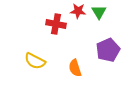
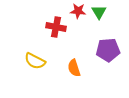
red cross: moved 3 px down
purple pentagon: rotated 20 degrees clockwise
orange semicircle: moved 1 px left
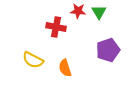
purple pentagon: rotated 15 degrees counterclockwise
yellow semicircle: moved 2 px left, 1 px up
orange semicircle: moved 9 px left
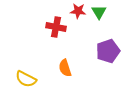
purple pentagon: moved 1 px down
yellow semicircle: moved 7 px left, 19 px down
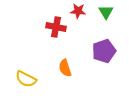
green triangle: moved 7 px right
purple pentagon: moved 4 px left
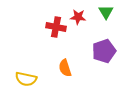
red star: moved 6 px down
yellow semicircle: rotated 15 degrees counterclockwise
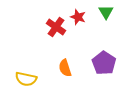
red star: rotated 14 degrees clockwise
red cross: rotated 24 degrees clockwise
purple pentagon: moved 12 px down; rotated 20 degrees counterclockwise
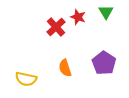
red cross: rotated 12 degrees clockwise
